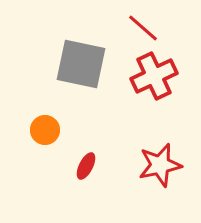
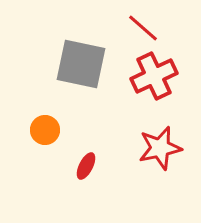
red star: moved 17 px up
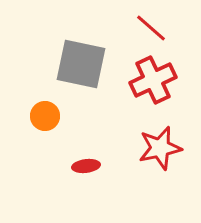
red line: moved 8 px right
red cross: moved 1 px left, 4 px down
orange circle: moved 14 px up
red ellipse: rotated 56 degrees clockwise
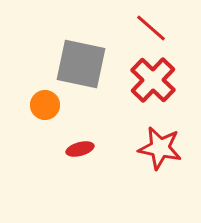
red cross: rotated 21 degrees counterclockwise
orange circle: moved 11 px up
red star: rotated 24 degrees clockwise
red ellipse: moved 6 px left, 17 px up; rotated 8 degrees counterclockwise
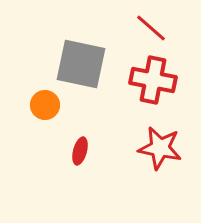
red cross: rotated 33 degrees counterclockwise
red ellipse: moved 2 px down; rotated 60 degrees counterclockwise
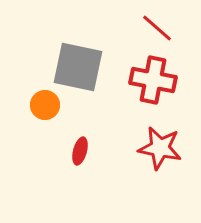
red line: moved 6 px right
gray square: moved 3 px left, 3 px down
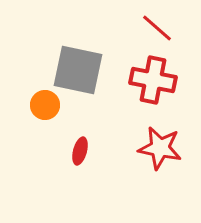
gray square: moved 3 px down
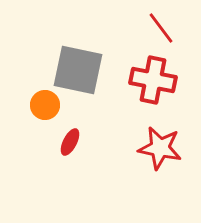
red line: moved 4 px right; rotated 12 degrees clockwise
red ellipse: moved 10 px left, 9 px up; rotated 12 degrees clockwise
